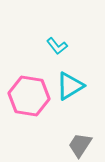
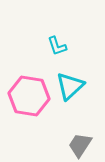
cyan L-shape: rotated 20 degrees clockwise
cyan triangle: rotated 12 degrees counterclockwise
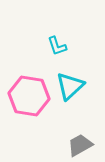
gray trapezoid: rotated 28 degrees clockwise
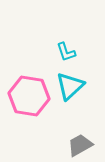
cyan L-shape: moved 9 px right, 6 px down
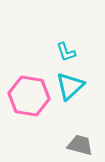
gray trapezoid: rotated 44 degrees clockwise
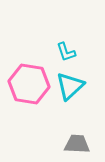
pink hexagon: moved 12 px up
gray trapezoid: moved 3 px left, 1 px up; rotated 12 degrees counterclockwise
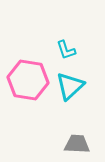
cyan L-shape: moved 2 px up
pink hexagon: moved 1 px left, 4 px up
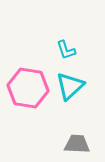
pink hexagon: moved 8 px down
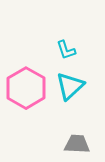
pink hexagon: moved 2 px left; rotated 21 degrees clockwise
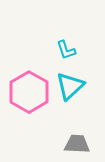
pink hexagon: moved 3 px right, 4 px down
